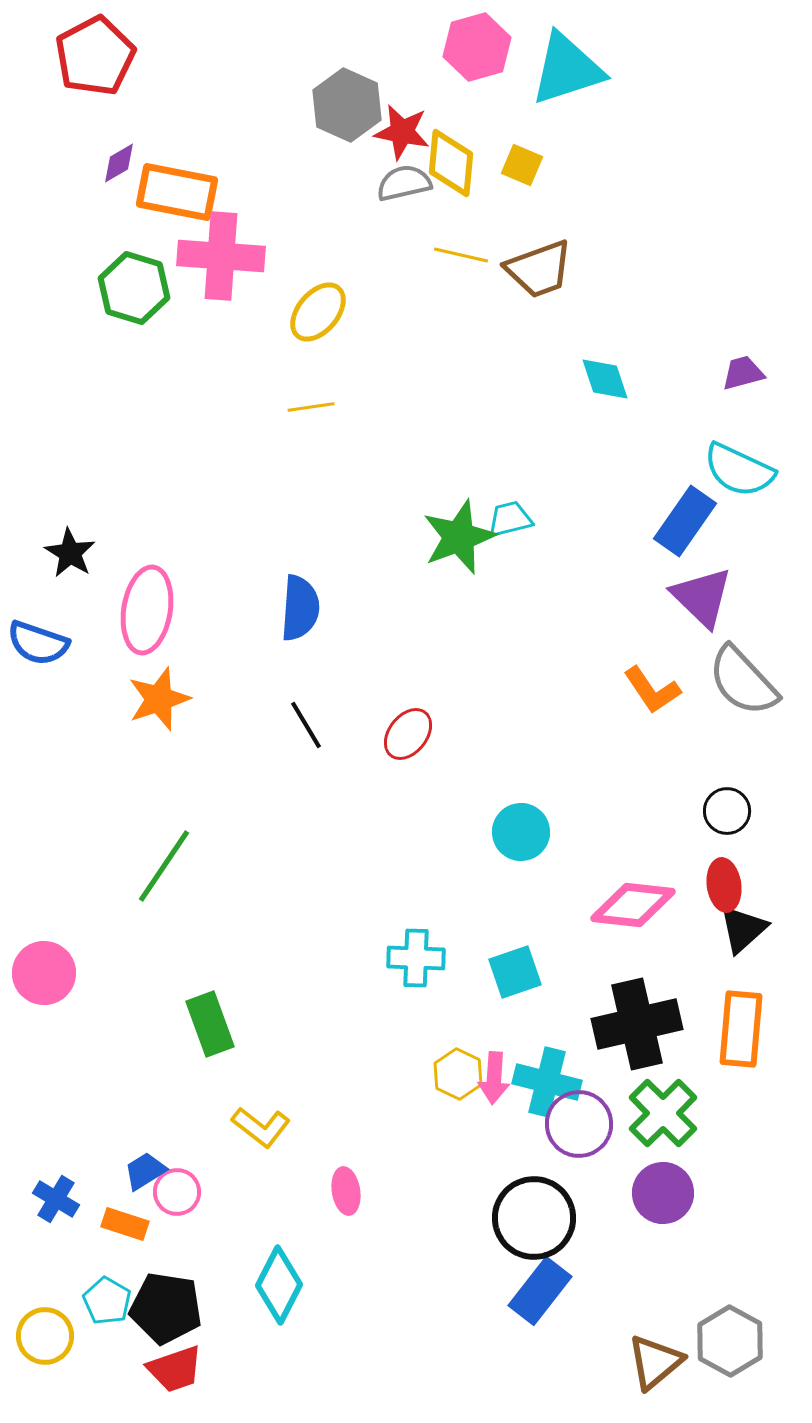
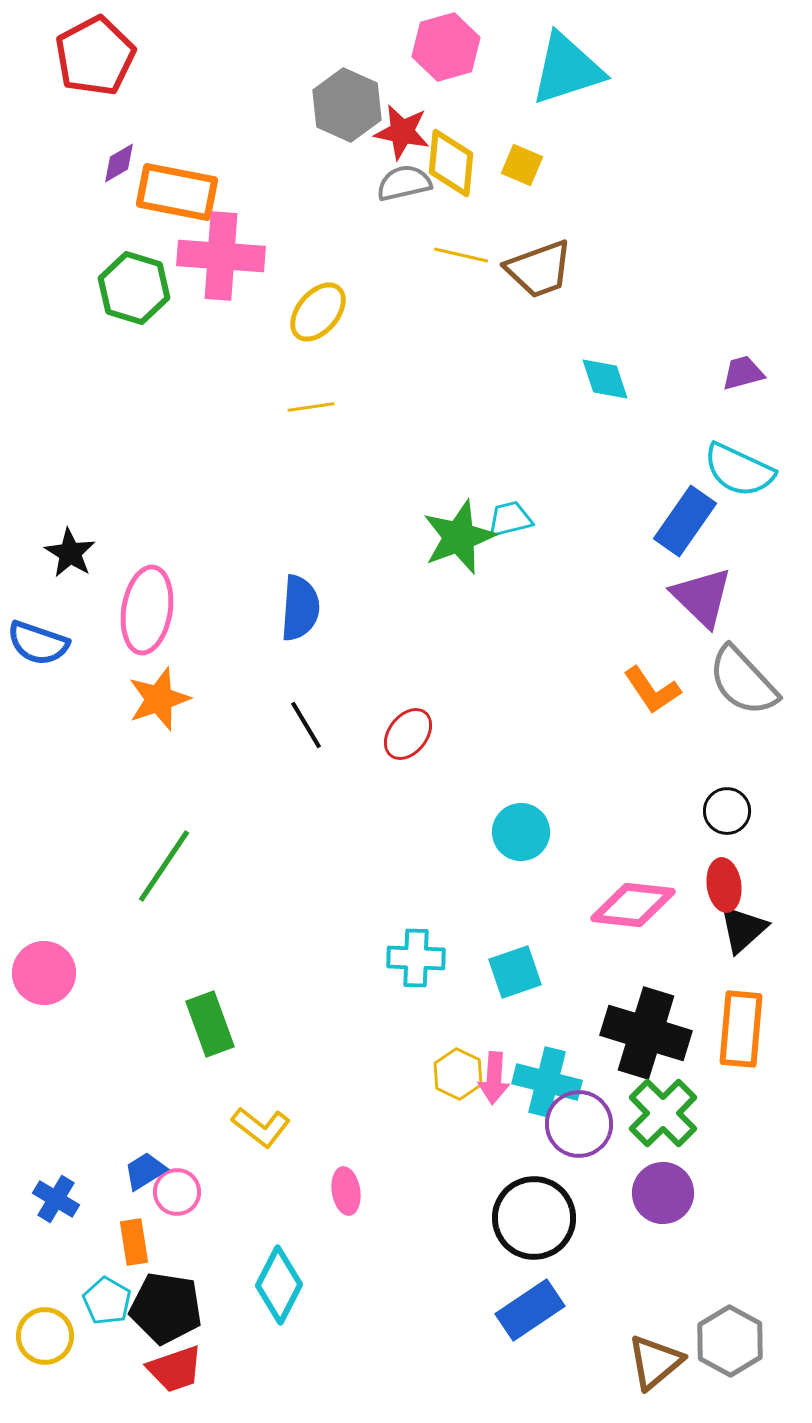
pink hexagon at (477, 47): moved 31 px left
black cross at (637, 1024): moved 9 px right, 9 px down; rotated 30 degrees clockwise
orange rectangle at (125, 1224): moved 9 px right, 18 px down; rotated 63 degrees clockwise
blue rectangle at (540, 1291): moved 10 px left, 19 px down; rotated 18 degrees clockwise
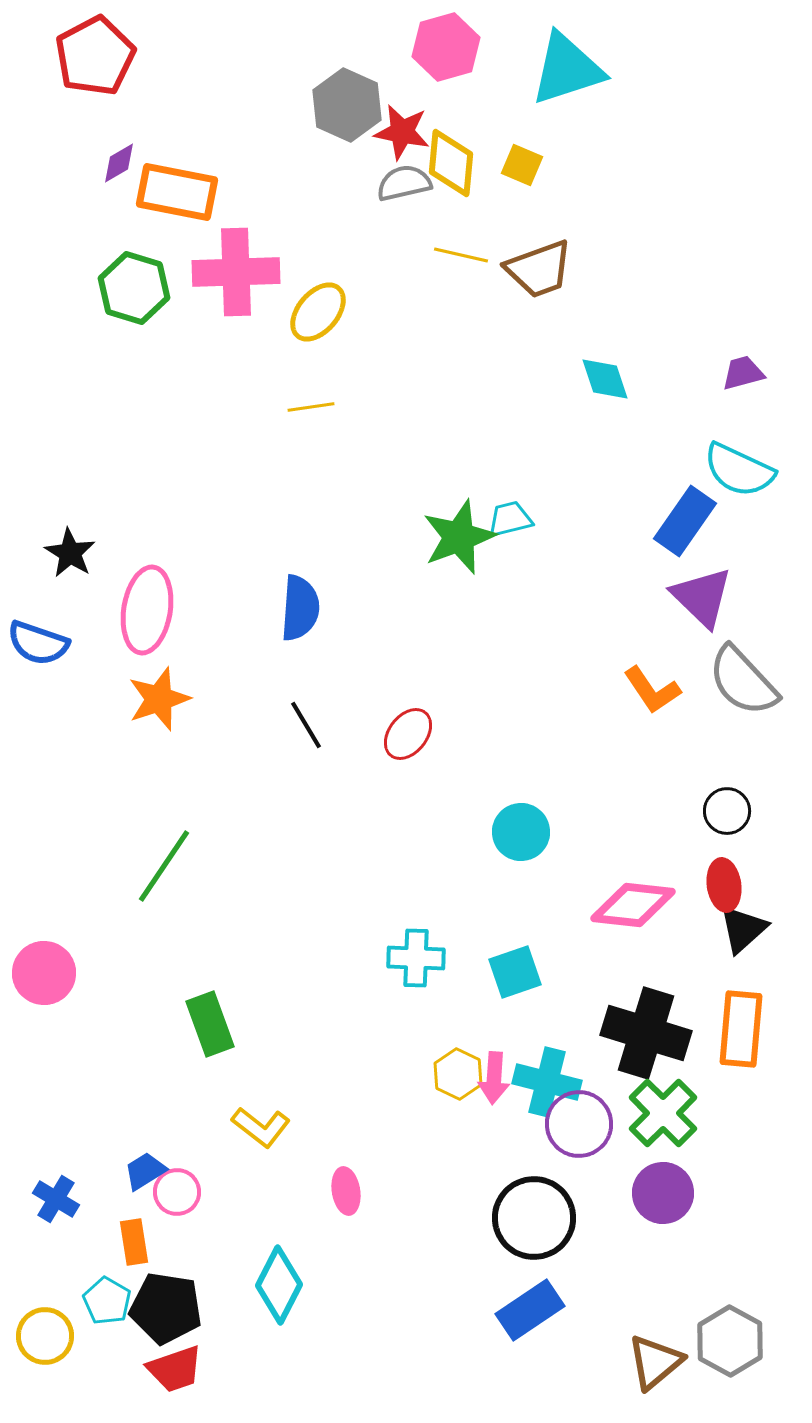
pink cross at (221, 256): moved 15 px right, 16 px down; rotated 6 degrees counterclockwise
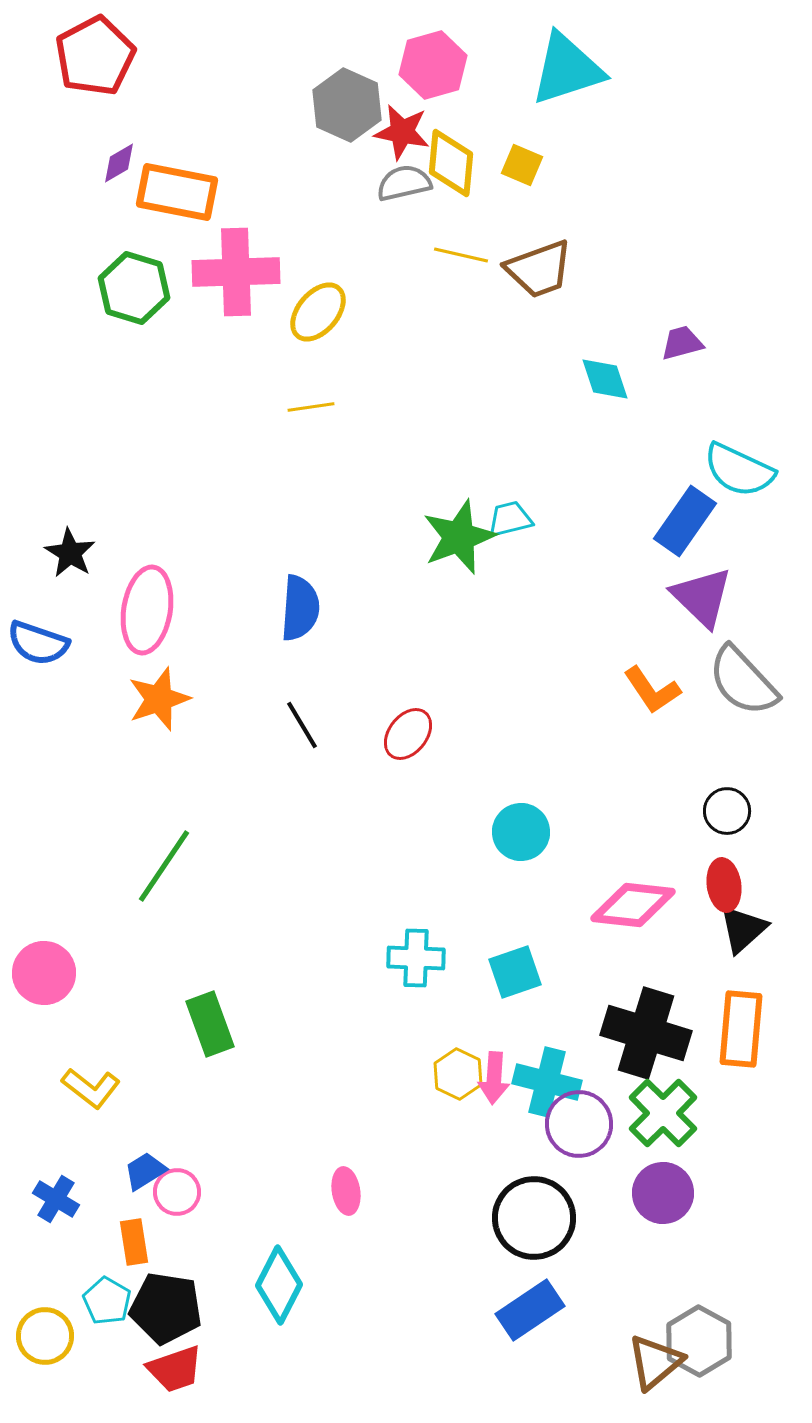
pink hexagon at (446, 47): moved 13 px left, 18 px down
purple trapezoid at (743, 373): moved 61 px left, 30 px up
black line at (306, 725): moved 4 px left
yellow L-shape at (261, 1127): moved 170 px left, 39 px up
gray hexagon at (730, 1341): moved 31 px left
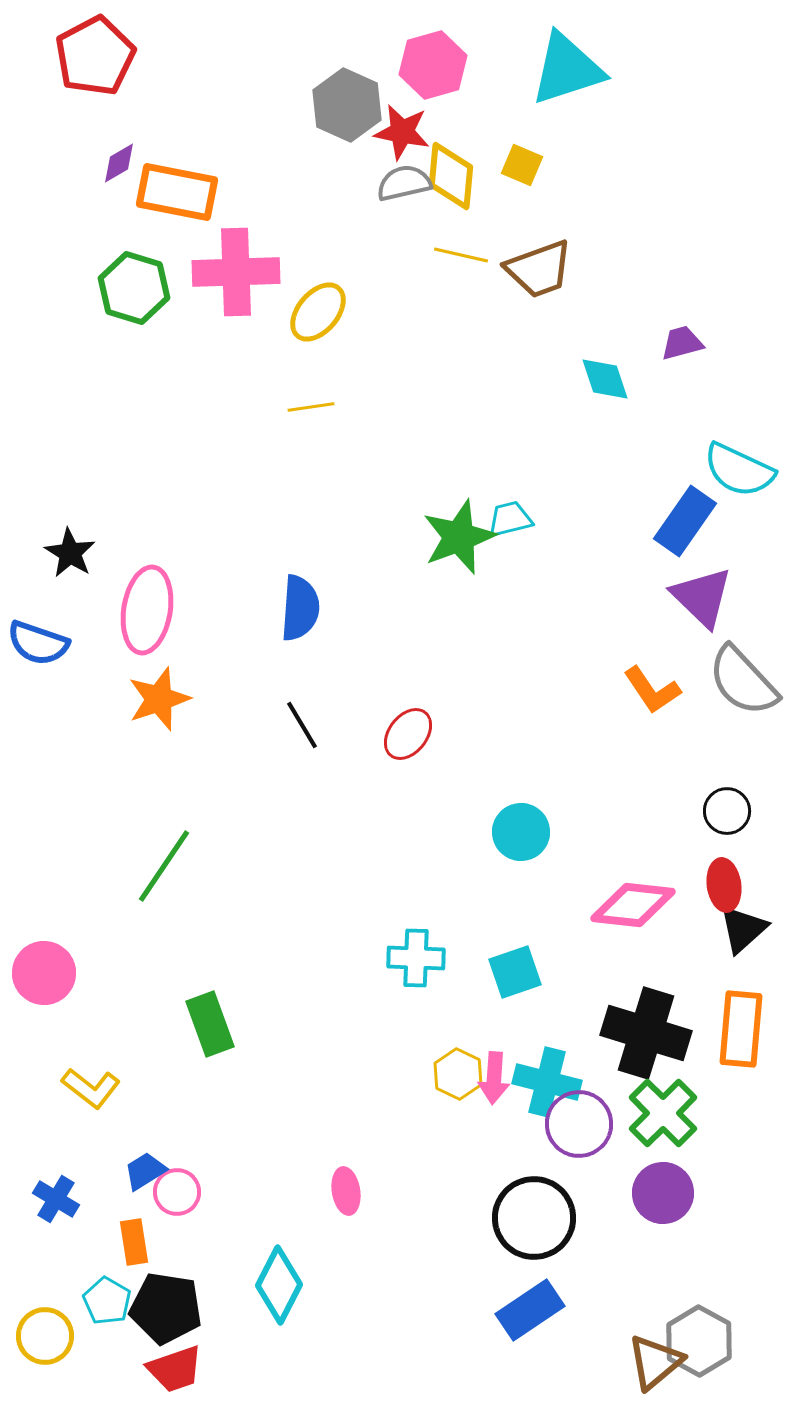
yellow diamond at (451, 163): moved 13 px down
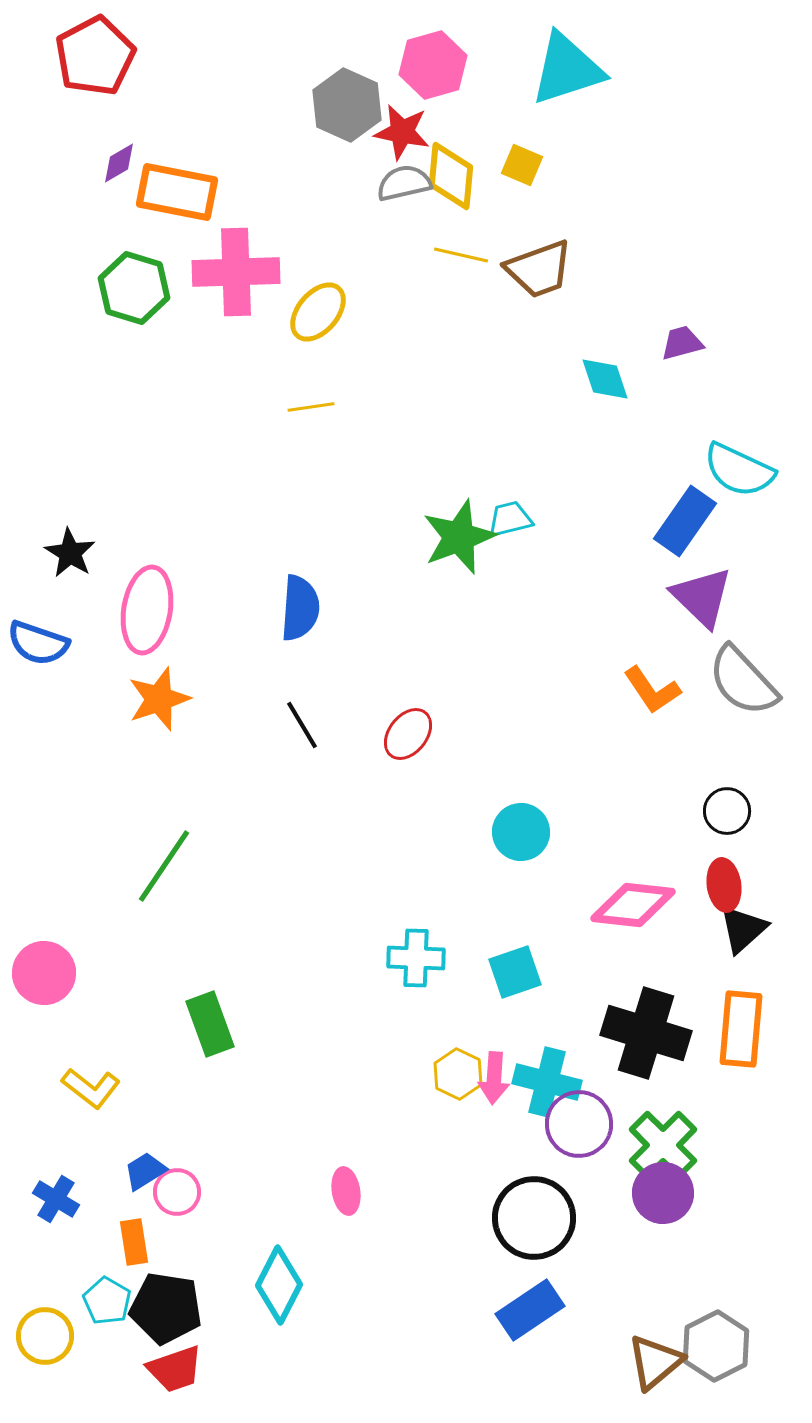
green cross at (663, 1113): moved 32 px down
gray hexagon at (699, 1341): moved 17 px right, 5 px down; rotated 4 degrees clockwise
